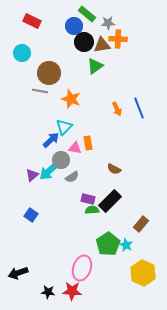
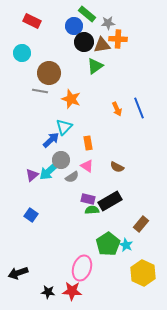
pink triangle: moved 12 px right, 18 px down; rotated 24 degrees clockwise
brown semicircle: moved 3 px right, 2 px up
black rectangle: rotated 15 degrees clockwise
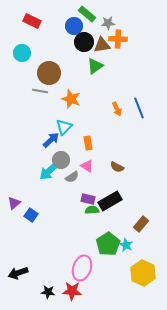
purple triangle: moved 18 px left, 28 px down
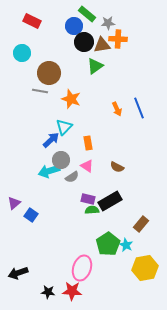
cyan arrow: rotated 25 degrees clockwise
yellow hexagon: moved 2 px right, 5 px up; rotated 25 degrees clockwise
